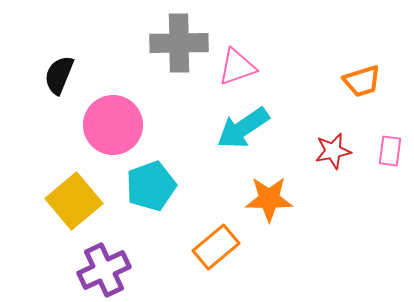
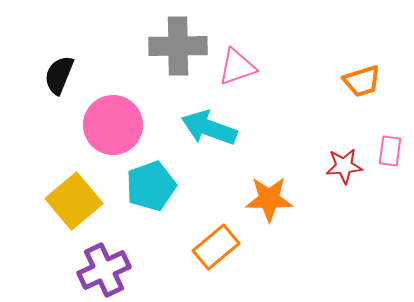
gray cross: moved 1 px left, 3 px down
cyan arrow: moved 34 px left; rotated 54 degrees clockwise
red star: moved 11 px right, 15 px down; rotated 6 degrees clockwise
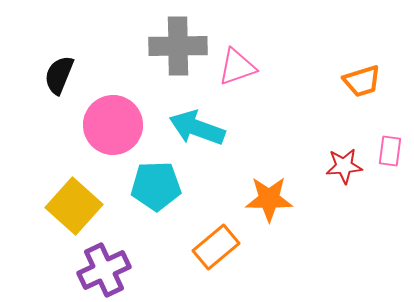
cyan arrow: moved 12 px left
cyan pentagon: moved 5 px right; rotated 18 degrees clockwise
yellow square: moved 5 px down; rotated 8 degrees counterclockwise
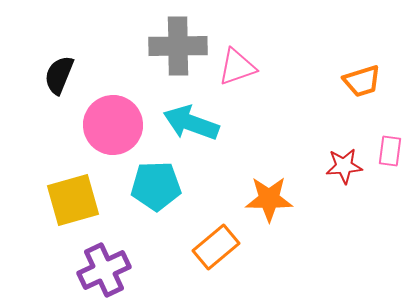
cyan arrow: moved 6 px left, 5 px up
yellow square: moved 1 px left, 6 px up; rotated 32 degrees clockwise
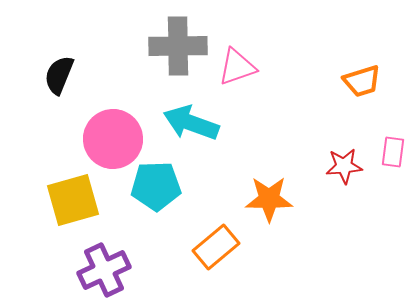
pink circle: moved 14 px down
pink rectangle: moved 3 px right, 1 px down
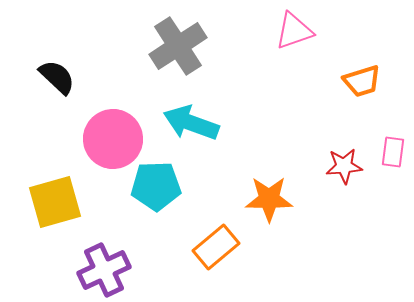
gray cross: rotated 32 degrees counterclockwise
pink triangle: moved 57 px right, 36 px up
black semicircle: moved 2 px left, 2 px down; rotated 111 degrees clockwise
yellow square: moved 18 px left, 2 px down
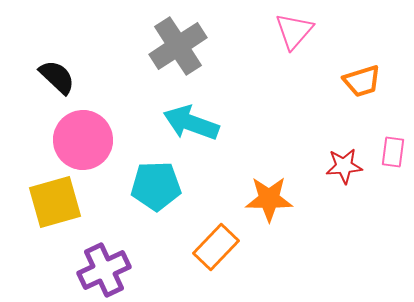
pink triangle: rotated 30 degrees counterclockwise
pink circle: moved 30 px left, 1 px down
orange rectangle: rotated 6 degrees counterclockwise
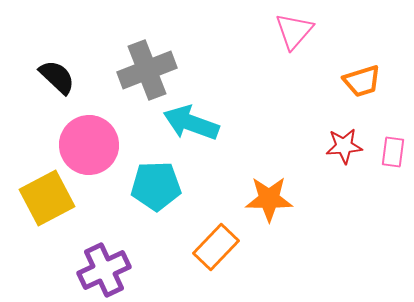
gray cross: moved 31 px left, 24 px down; rotated 12 degrees clockwise
pink circle: moved 6 px right, 5 px down
red star: moved 20 px up
yellow square: moved 8 px left, 4 px up; rotated 12 degrees counterclockwise
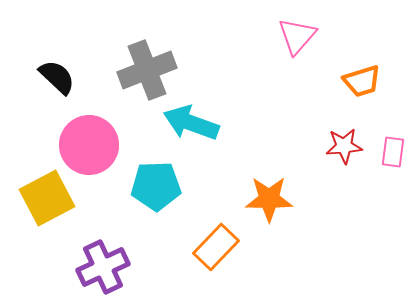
pink triangle: moved 3 px right, 5 px down
purple cross: moved 1 px left, 3 px up
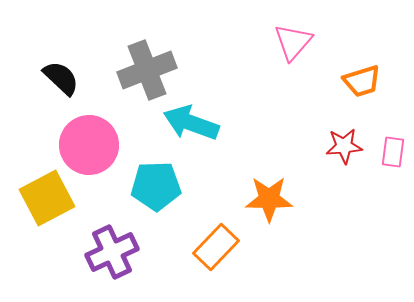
pink triangle: moved 4 px left, 6 px down
black semicircle: moved 4 px right, 1 px down
purple cross: moved 9 px right, 15 px up
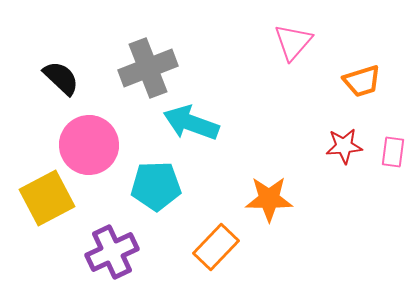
gray cross: moved 1 px right, 2 px up
